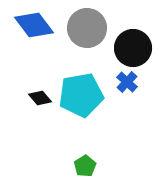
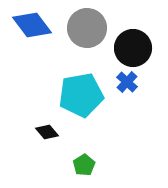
blue diamond: moved 2 px left
black diamond: moved 7 px right, 34 px down
green pentagon: moved 1 px left, 1 px up
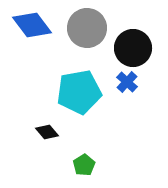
cyan pentagon: moved 2 px left, 3 px up
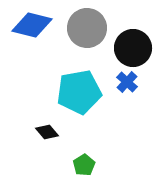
blue diamond: rotated 39 degrees counterclockwise
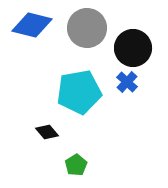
green pentagon: moved 8 px left
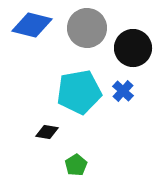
blue cross: moved 4 px left, 9 px down
black diamond: rotated 40 degrees counterclockwise
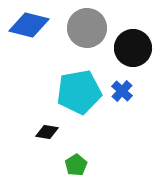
blue diamond: moved 3 px left
blue cross: moved 1 px left
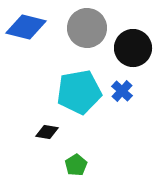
blue diamond: moved 3 px left, 2 px down
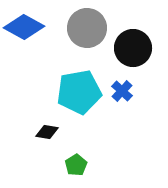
blue diamond: moved 2 px left; rotated 15 degrees clockwise
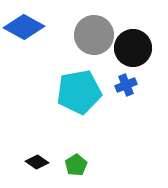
gray circle: moved 7 px right, 7 px down
blue cross: moved 4 px right, 6 px up; rotated 25 degrees clockwise
black diamond: moved 10 px left, 30 px down; rotated 25 degrees clockwise
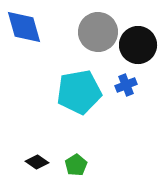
blue diamond: rotated 45 degrees clockwise
gray circle: moved 4 px right, 3 px up
black circle: moved 5 px right, 3 px up
